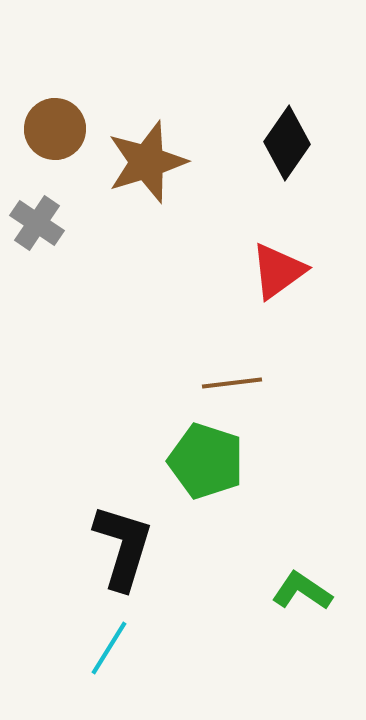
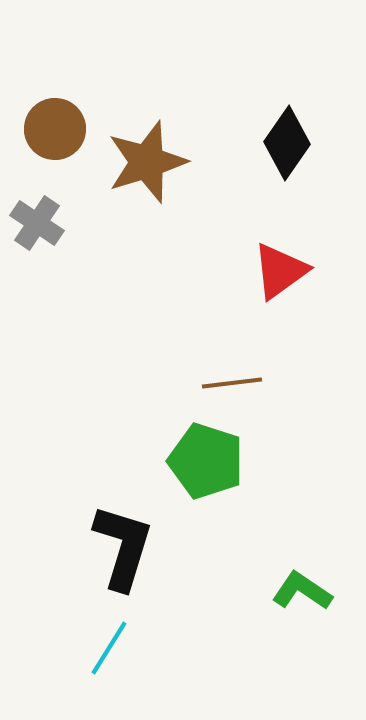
red triangle: moved 2 px right
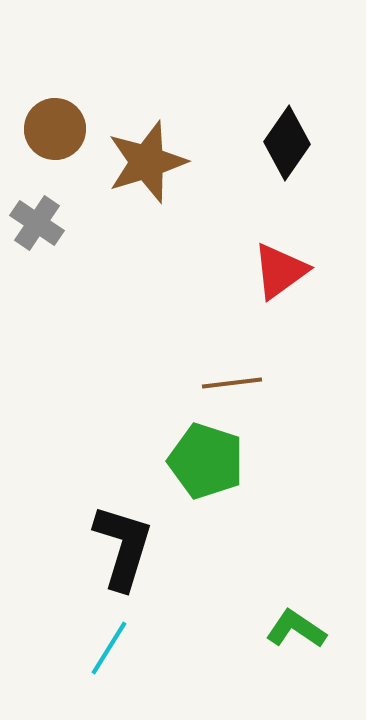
green L-shape: moved 6 px left, 38 px down
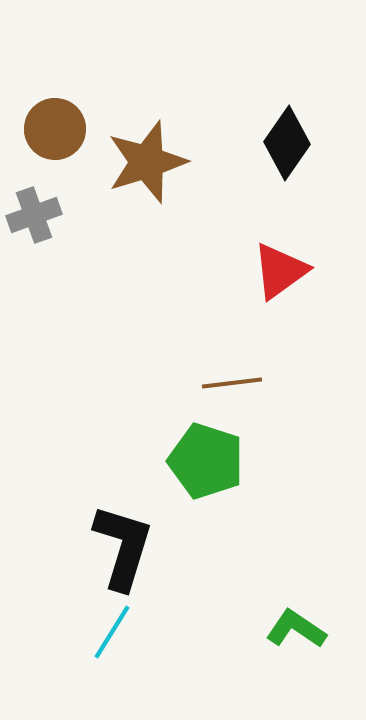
gray cross: moved 3 px left, 8 px up; rotated 36 degrees clockwise
cyan line: moved 3 px right, 16 px up
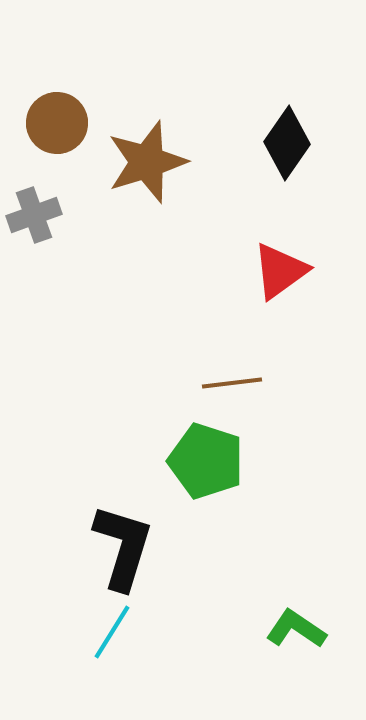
brown circle: moved 2 px right, 6 px up
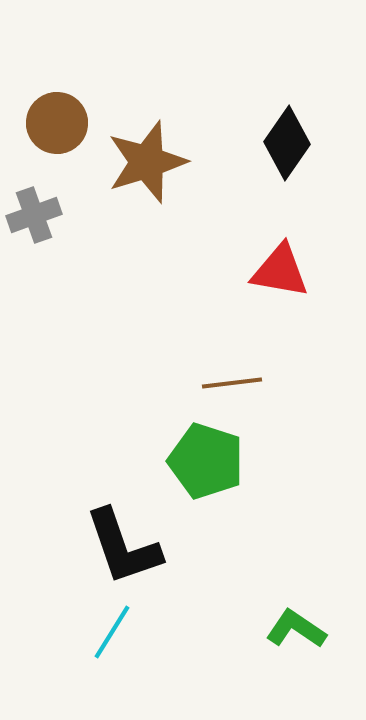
red triangle: rotated 46 degrees clockwise
black L-shape: rotated 144 degrees clockwise
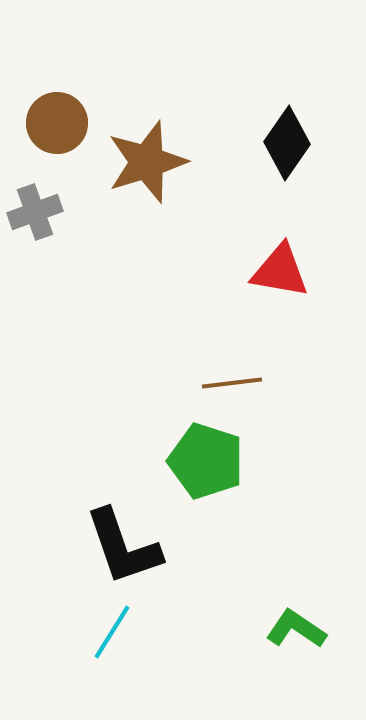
gray cross: moved 1 px right, 3 px up
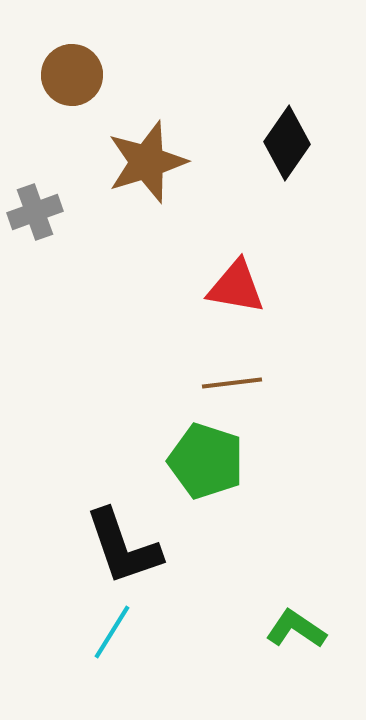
brown circle: moved 15 px right, 48 px up
red triangle: moved 44 px left, 16 px down
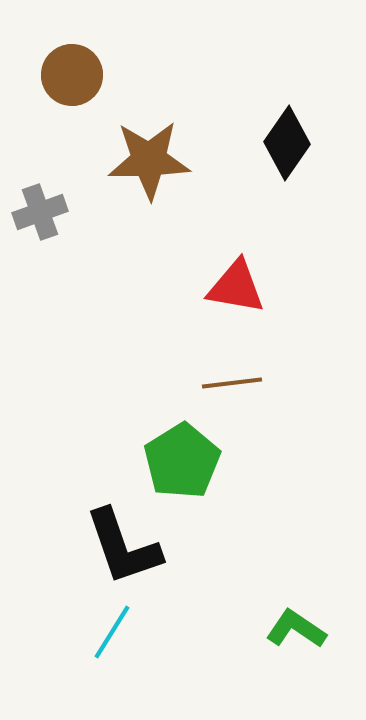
brown star: moved 2 px right, 2 px up; rotated 16 degrees clockwise
gray cross: moved 5 px right
green pentagon: moved 24 px left; rotated 22 degrees clockwise
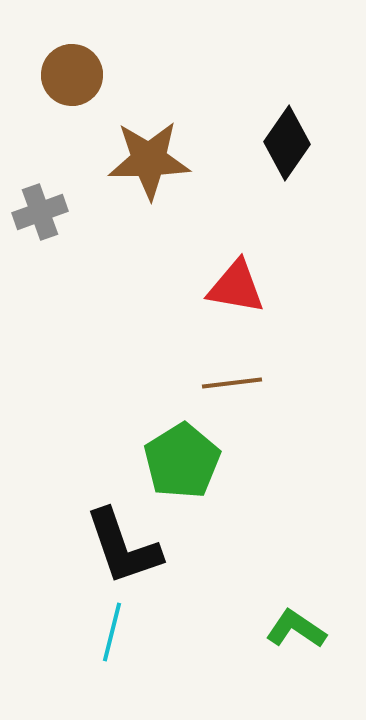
cyan line: rotated 18 degrees counterclockwise
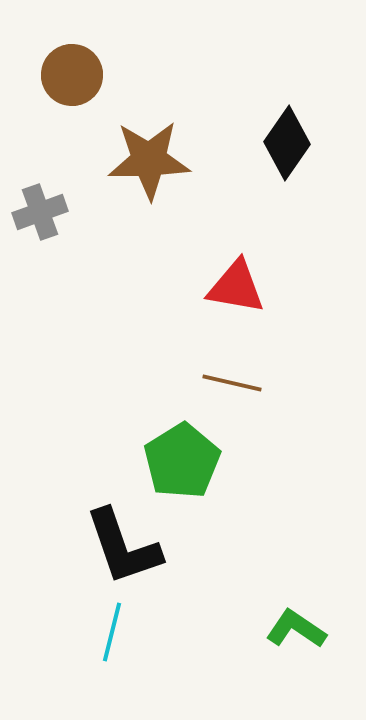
brown line: rotated 20 degrees clockwise
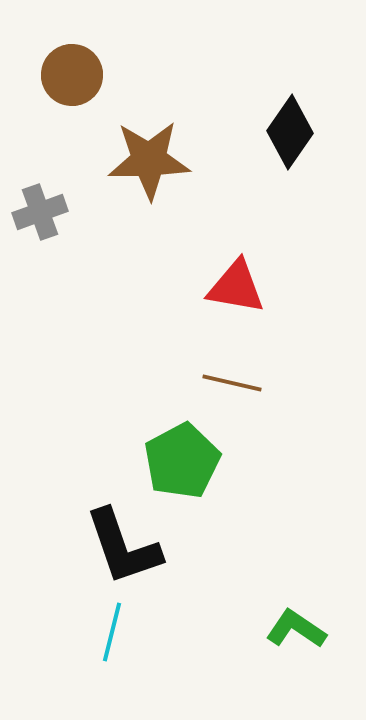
black diamond: moved 3 px right, 11 px up
green pentagon: rotated 4 degrees clockwise
